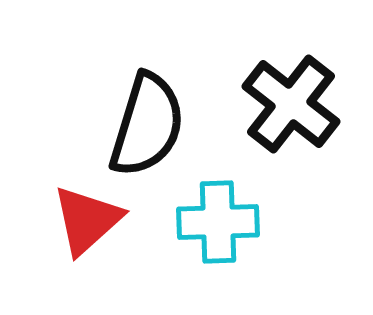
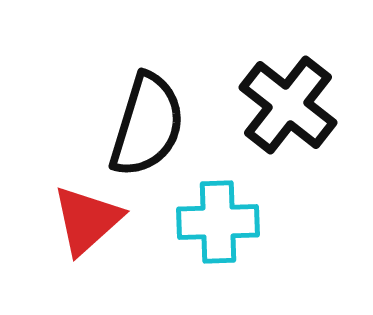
black cross: moved 3 px left, 1 px down
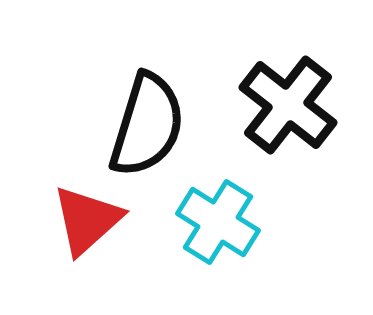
cyan cross: rotated 34 degrees clockwise
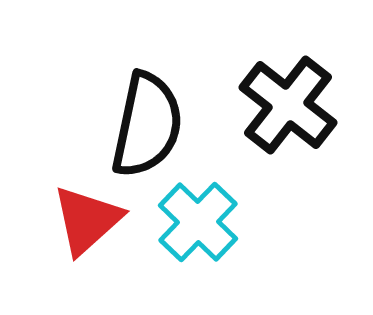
black semicircle: rotated 5 degrees counterclockwise
cyan cross: moved 20 px left; rotated 12 degrees clockwise
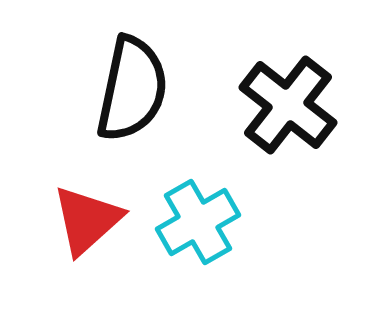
black semicircle: moved 15 px left, 36 px up
cyan cross: rotated 16 degrees clockwise
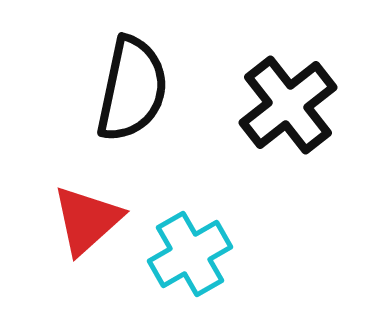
black cross: rotated 14 degrees clockwise
cyan cross: moved 8 px left, 32 px down
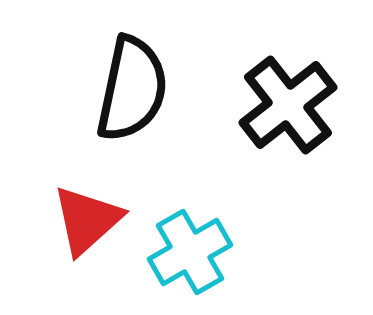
cyan cross: moved 2 px up
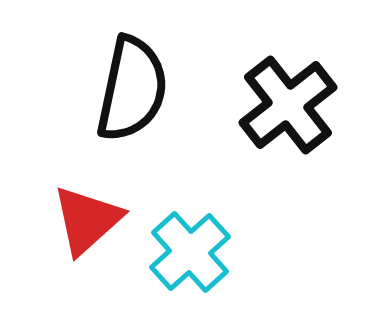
cyan cross: rotated 12 degrees counterclockwise
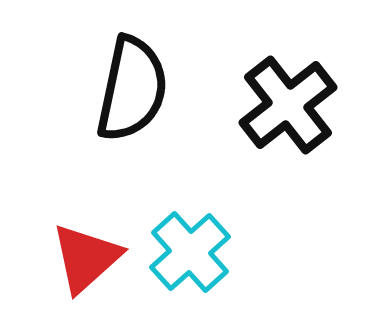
red triangle: moved 1 px left, 38 px down
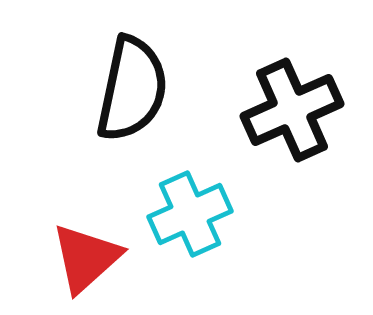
black cross: moved 4 px right, 5 px down; rotated 14 degrees clockwise
cyan cross: moved 38 px up; rotated 18 degrees clockwise
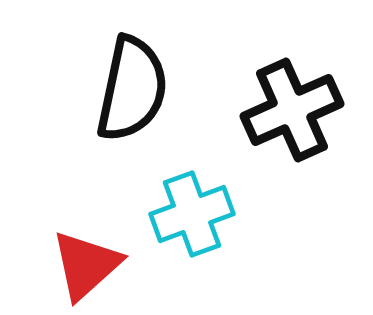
cyan cross: moved 2 px right; rotated 4 degrees clockwise
red triangle: moved 7 px down
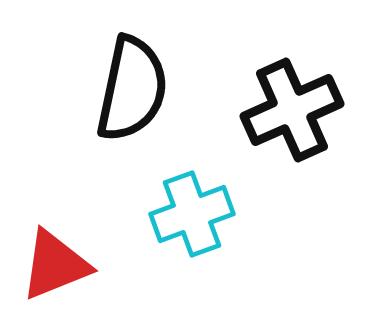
red triangle: moved 31 px left; rotated 20 degrees clockwise
